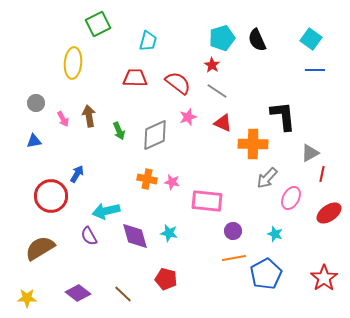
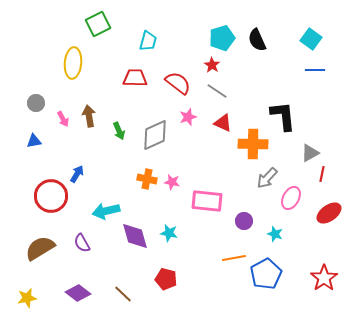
purple circle at (233, 231): moved 11 px right, 10 px up
purple semicircle at (89, 236): moved 7 px left, 7 px down
yellow star at (27, 298): rotated 12 degrees counterclockwise
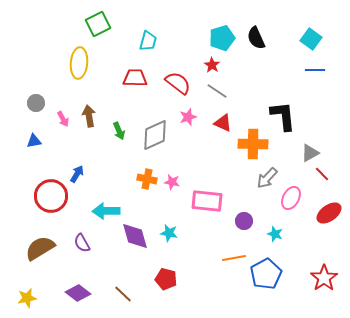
black semicircle at (257, 40): moved 1 px left, 2 px up
yellow ellipse at (73, 63): moved 6 px right
red line at (322, 174): rotated 56 degrees counterclockwise
cyan arrow at (106, 211): rotated 12 degrees clockwise
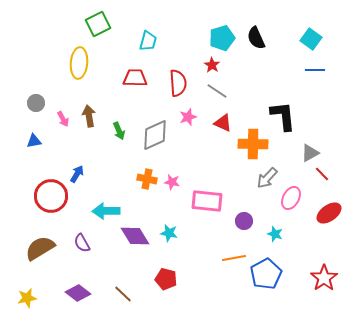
red semicircle at (178, 83): rotated 48 degrees clockwise
purple diamond at (135, 236): rotated 16 degrees counterclockwise
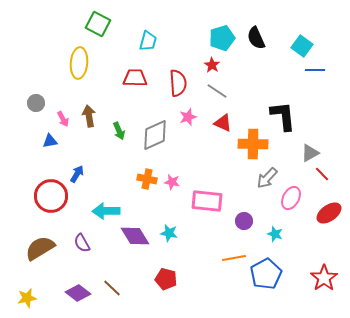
green square at (98, 24): rotated 35 degrees counterclockwise
cyan square at (311, 39): moved 9 px left, 7 px down
blue triangle at (34, 141): moved 16 px right
brown line at (123, 294): moved 11 px left, 6 px up
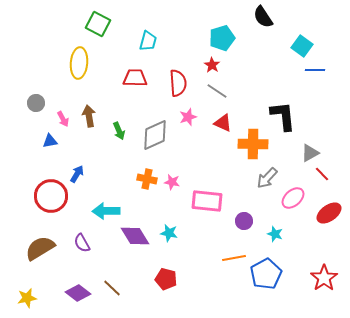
black semicircle at (256, 38): moved 7 px right, 21 px up; rotated 10 degrees counterclockwise
pink ellipse at (291, 198): moved 2 px right; rotated 20 degrees clockwise
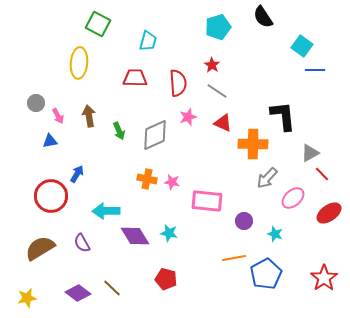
cyan pentagon at (222, 38): moved 4 px left, 11 px up
pink arrow at (63, 119): moved 5 px left, 3 px up
